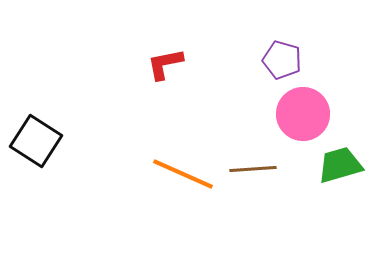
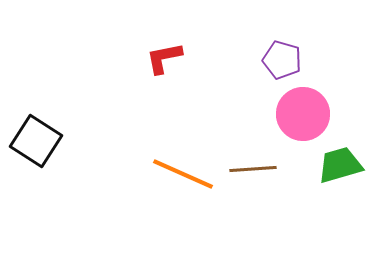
red L-shape: moved 1 px left, 6 px up
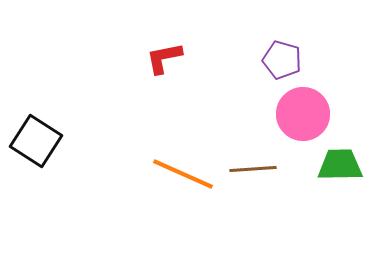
green trapezoid: rotated 15 degrees clockwise
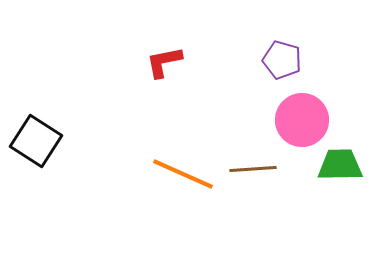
red L-shape: moved 4 px down
pink circle: moved 1 px left, 6 px down
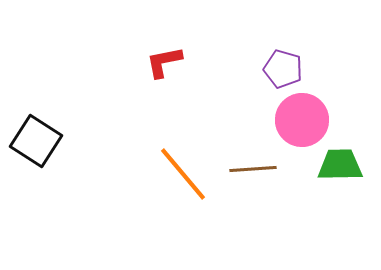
purple pentagon: moved 1 px right, 9 px down
orange line: rotated 26 degrees clockwise
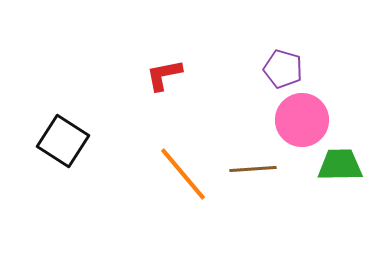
red L-shape: moved 13 px down
black square: moved 27 px right
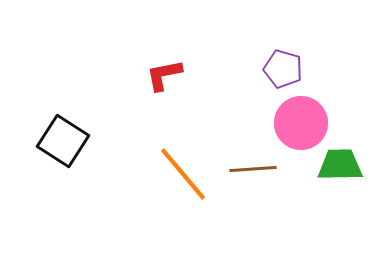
pink circle: moved 1 px left, 3 px down
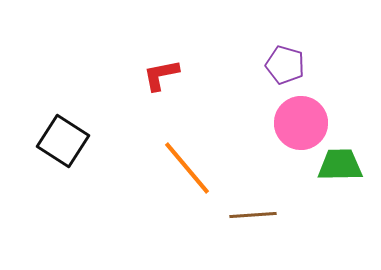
purple pentagon: moved 2 px right, 4 px up
red L-shape: moved 3 px left
brown line: moved 46 px down
orange line: moved 4 px right, 6 px up
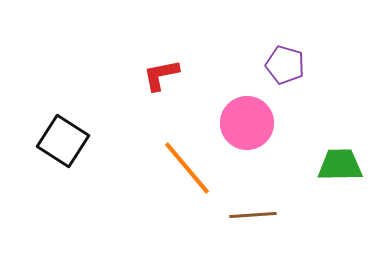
pink circle: moved 54 px left
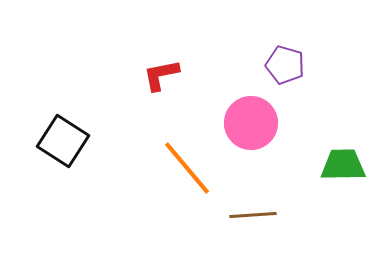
pink circle: moved 4 px right
green trapezoid: moved 3 px right
